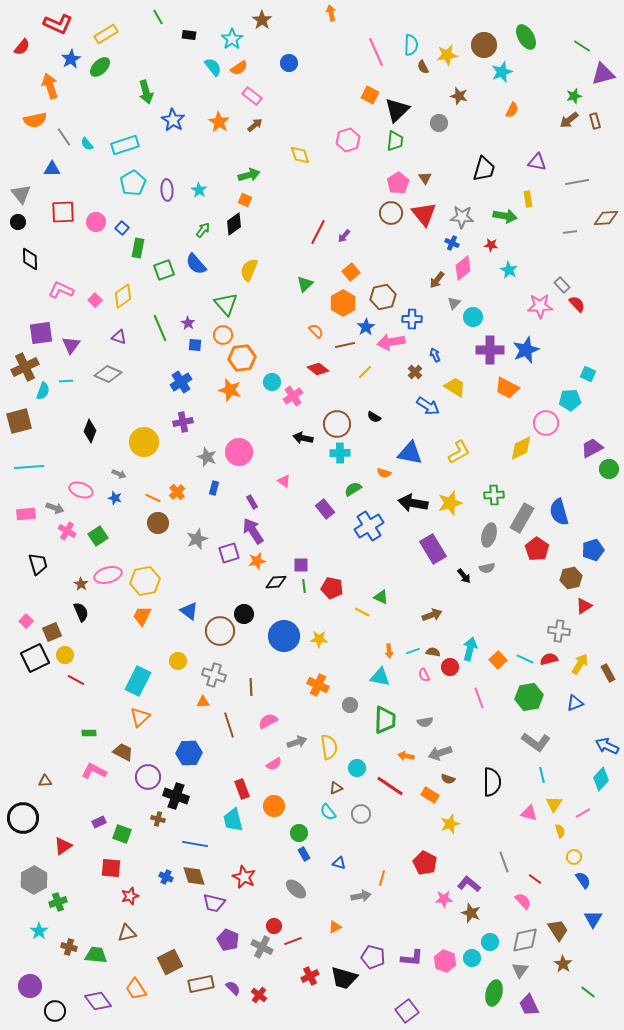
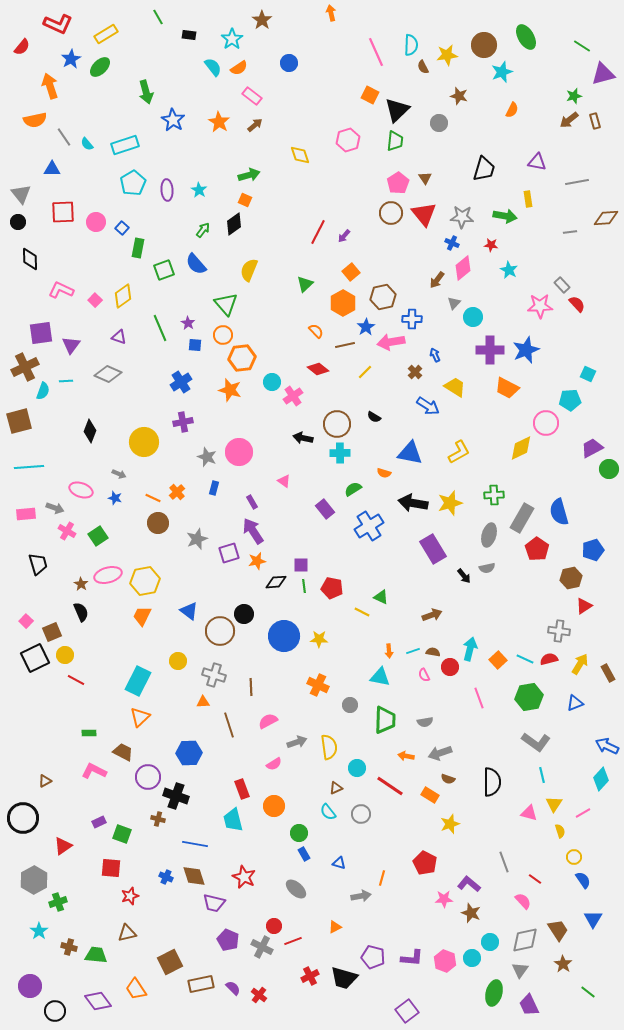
brown triangle at (45, 781): rotated 24 degrees counterclockwise
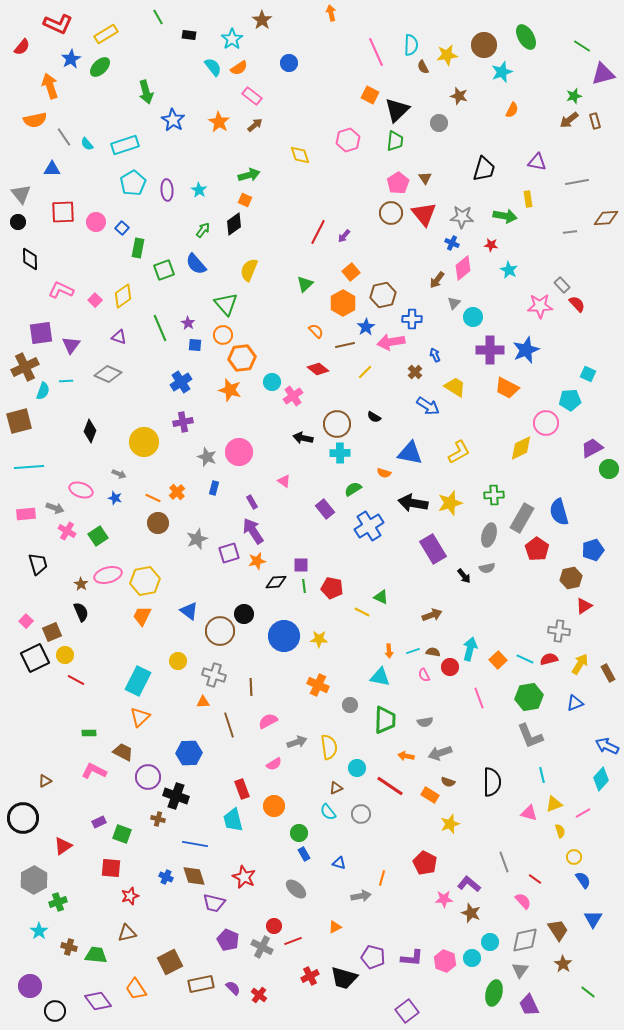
brown hexagon at (383, 297): moved 2 px up
gray L-shape at (536, 742): moved 6 px left, 6 px up; rotated 32 degrees clockwise
brown semicircle at (448, 779): moved 3 px down
yellow triangle at (554, 804): rotated 36 degrees clockwise
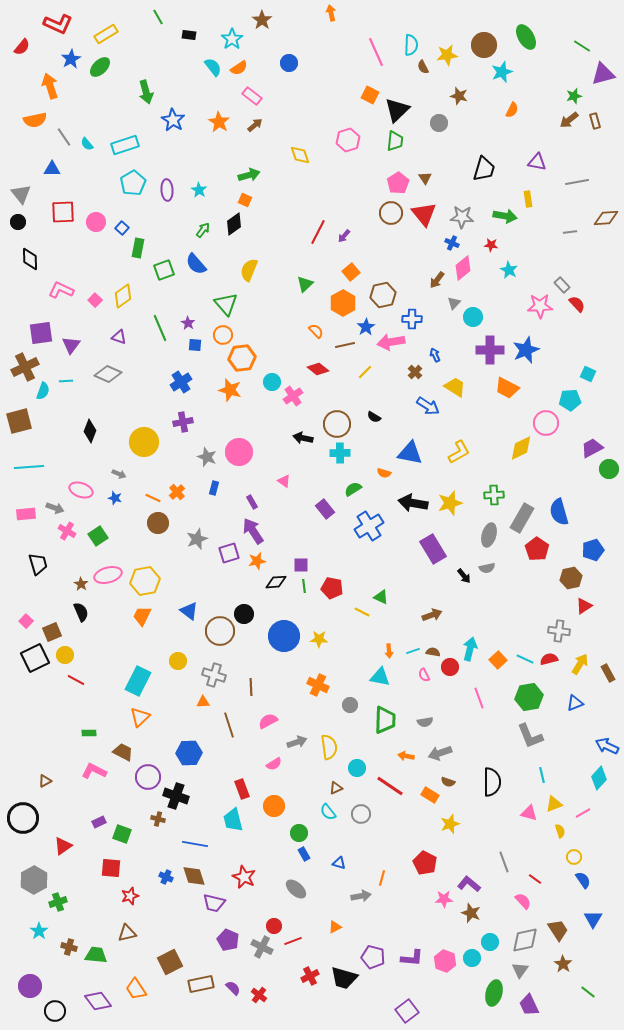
cyan diamond at (601, 779): moved 2 px left, 1 px up
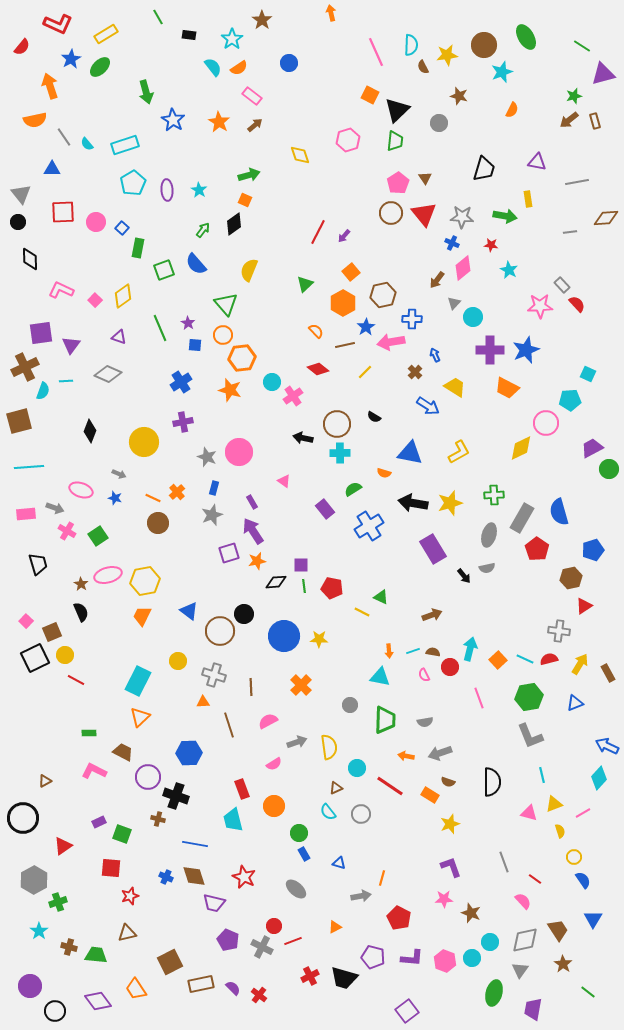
gray star at (197, 539): moved 15 px right, 24 px up
orange cross at (318, 685): moved 17 px left; rotated 20 degrees clockwise
red pentagon at (425, 863): moved 26 px left, 55 px down
purple L-shape at (469, 884): moved 18 px left, 17 px up; rotated 30 degrees clockwise
purple trapezoid at (529, 1005): moved 4 px right, 4 px down; rotated 35 degrees clockwise
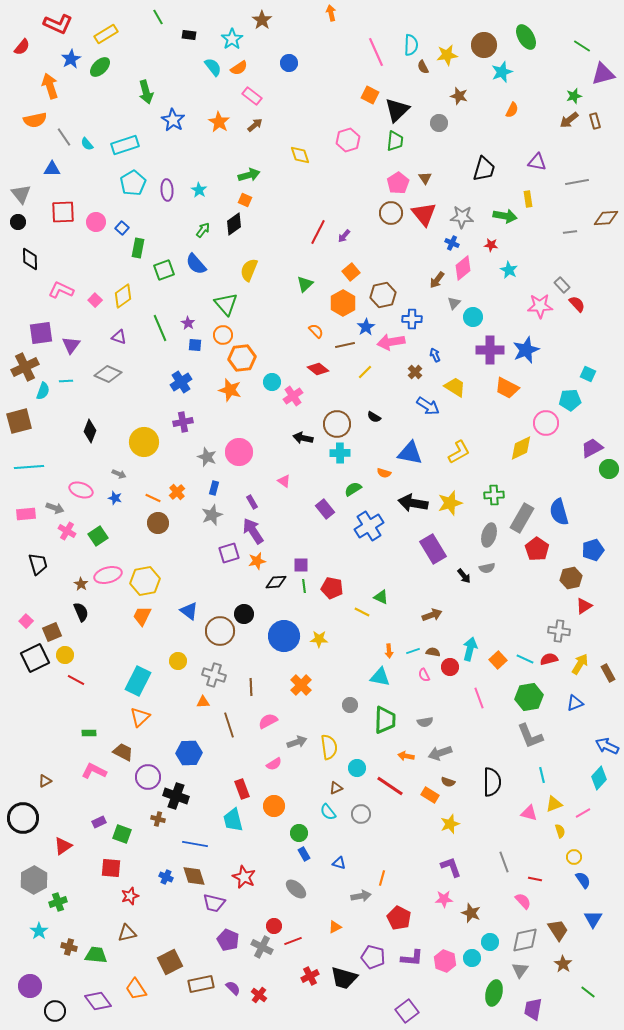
red line at (535, 879): rotated 24 degrees counterclockwise
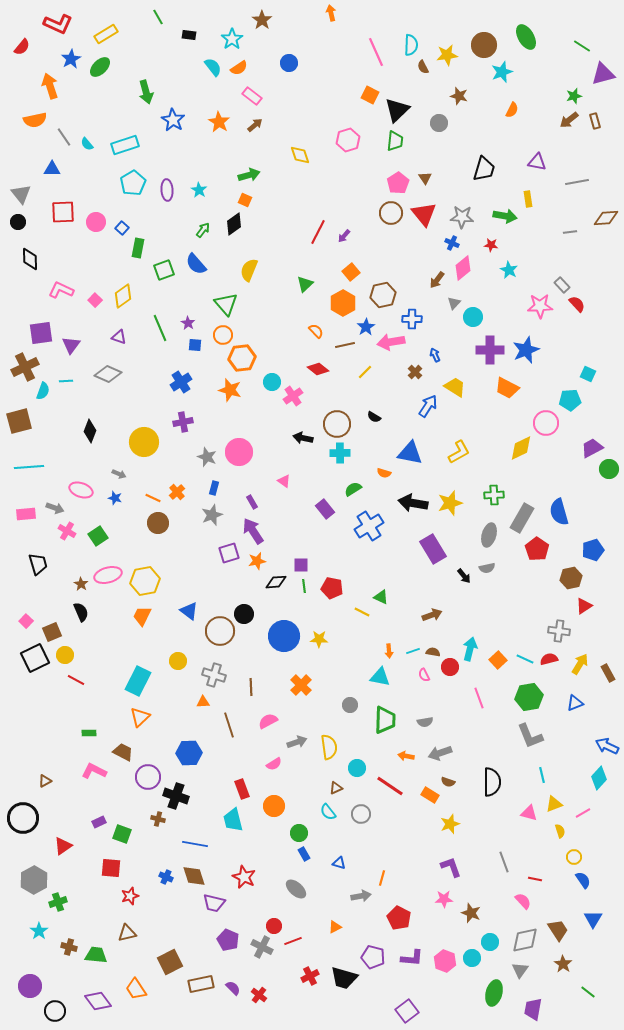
blue arrow at (428, 406): rotated 90 degrees counterclockwise
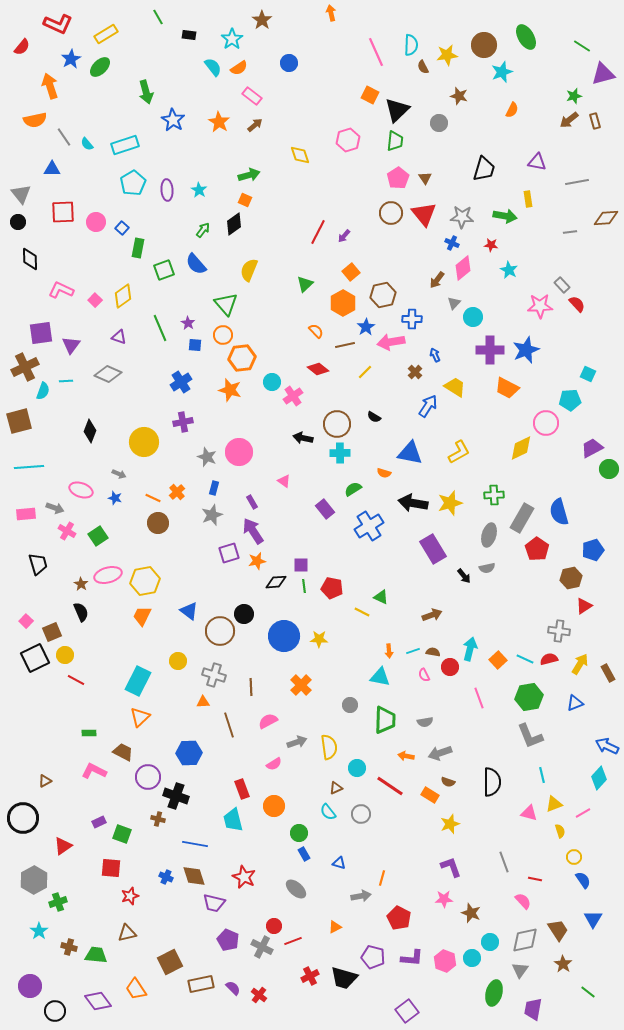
pink pentagon at (398, 183): moved 5 px up
